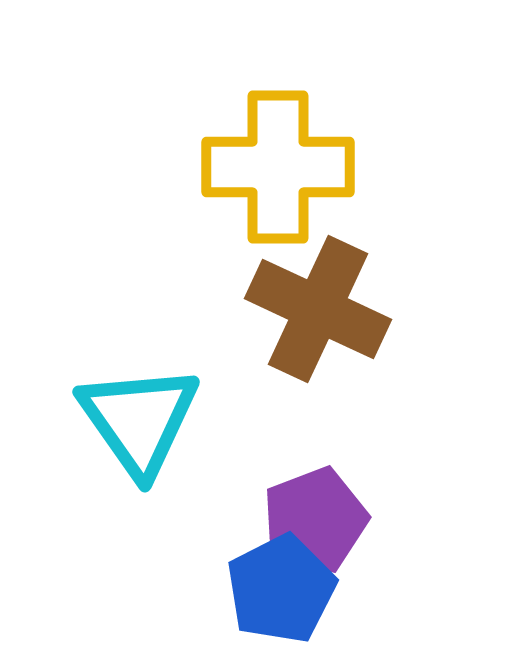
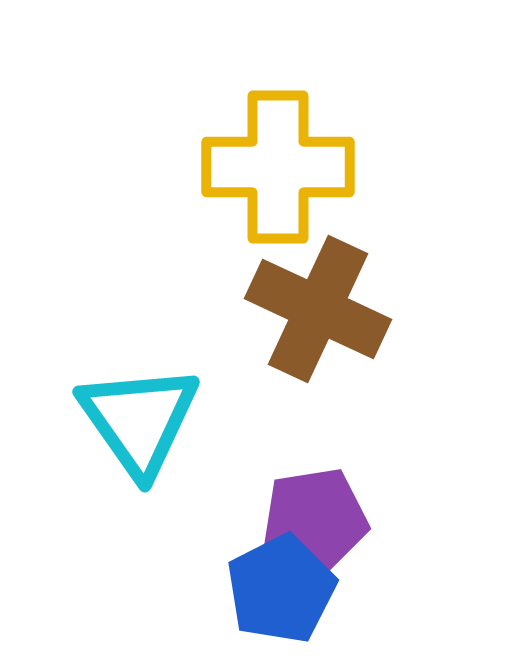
purple pentagon: rotated 12 degrees clockwise
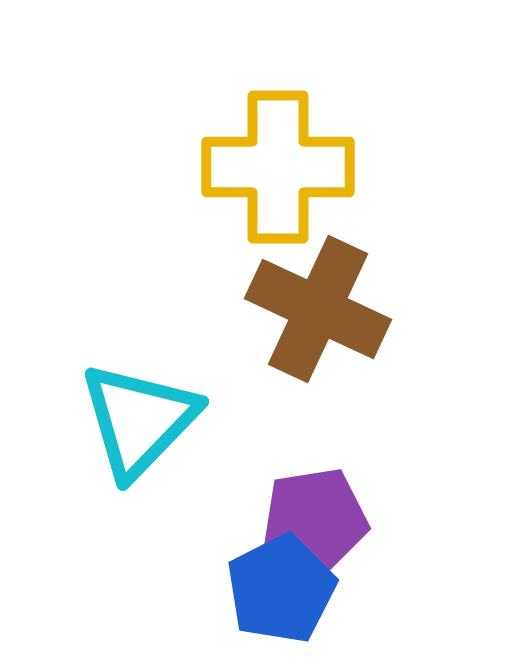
cyan triangle: rotated 19 degrees clockwise
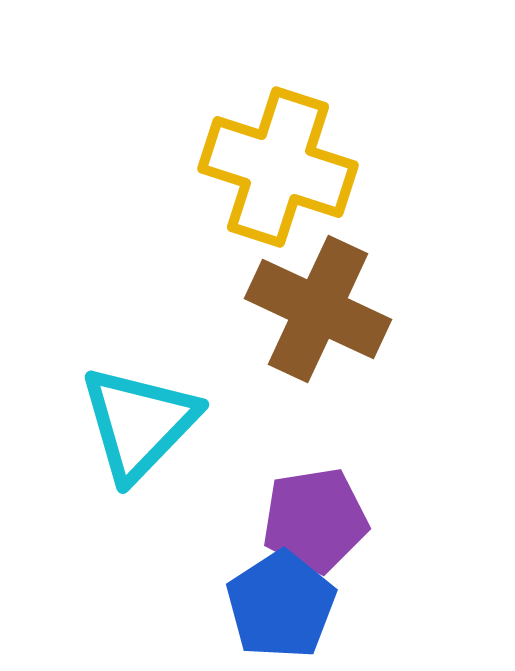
yellow cross: rotated 18 degrees clockwise
cyan triangle: moved 3 px down
blue pentagon: moved 16 px down; rotated 6 degrees counterclockwise
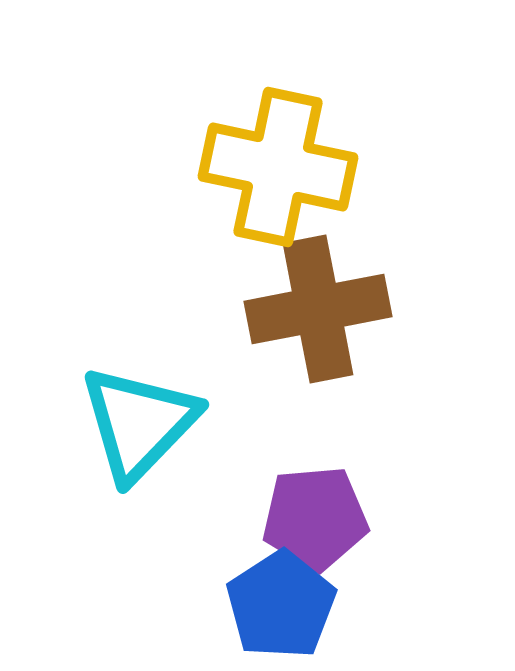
yellow cross: rotated 6 degrees counterclockwise
brown cross: rotated 36 degrees counterclockwise
purple pentagon: moved 2 px up; rotated 4 degrees clockwise
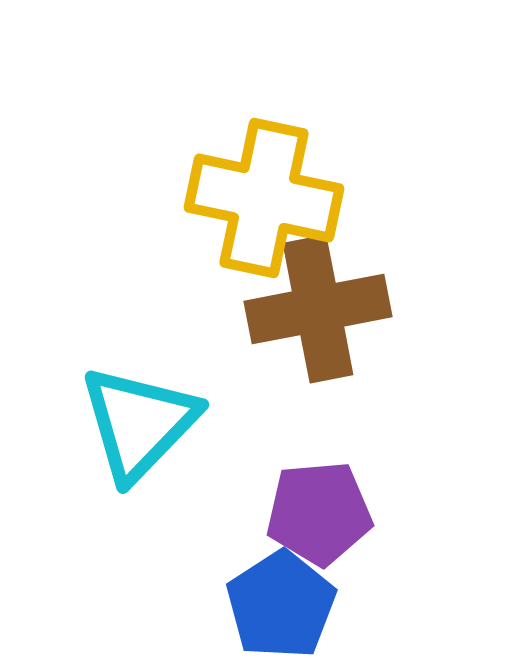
yellow cross: moved 14 px left, 31 px down
purple pentagon: moved 4 px right, 5 px up
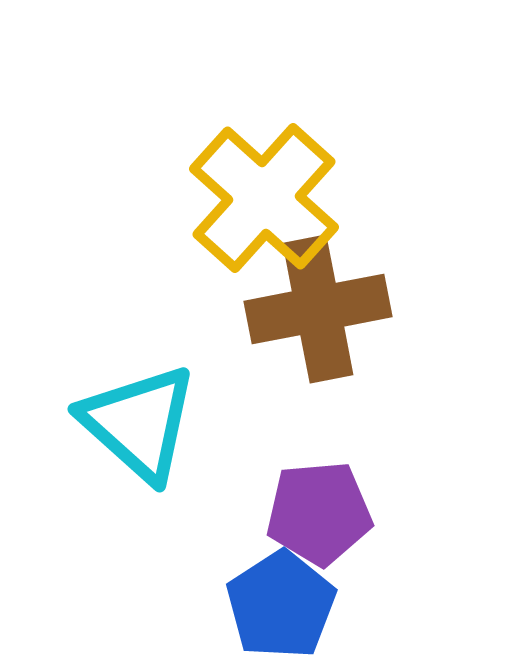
yellow cross: rotated 30 degrees clockwise
cyan triangle: rotated 32 degrees counterclockwise
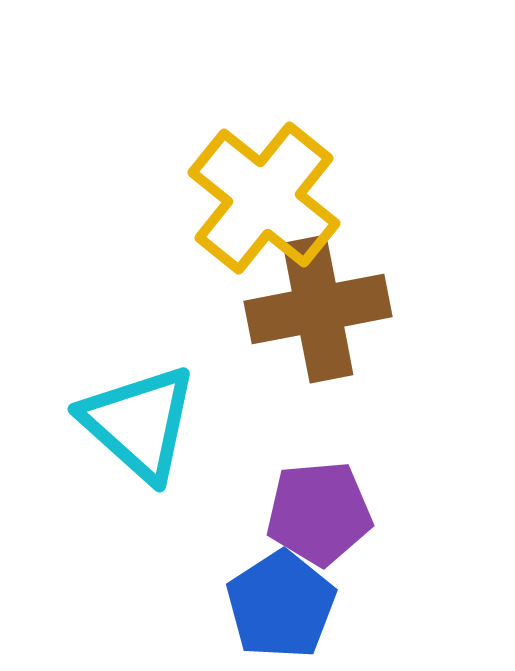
yellow cross: rotated 3 degrees counterclockwise
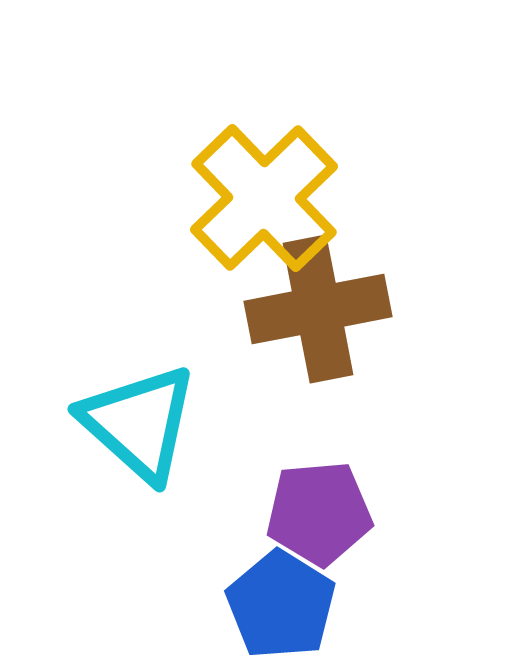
yellow cross: rotated 7 degrees clockwise
blue pentagon: rotated 7 degrees counterclockwise
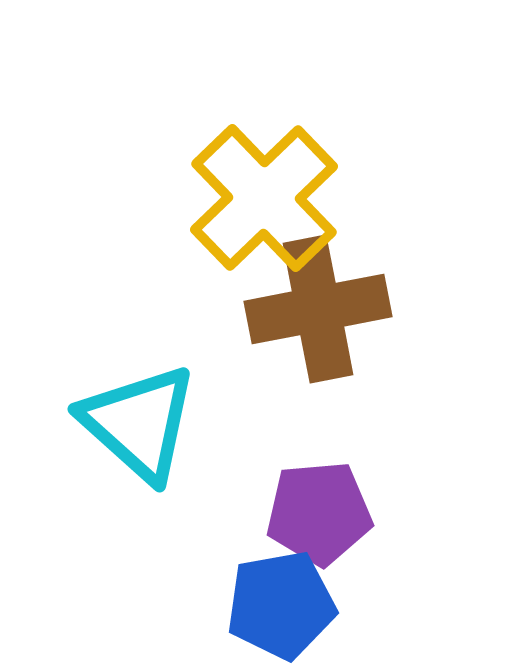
blue pentagon: rotated 30 degrees clockwise
